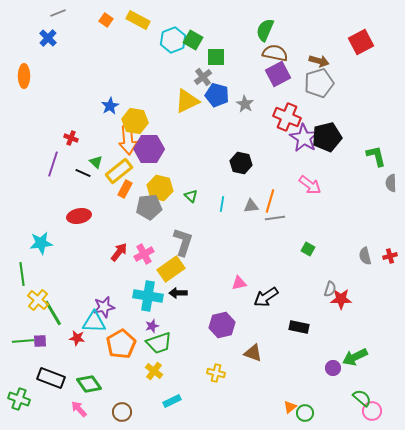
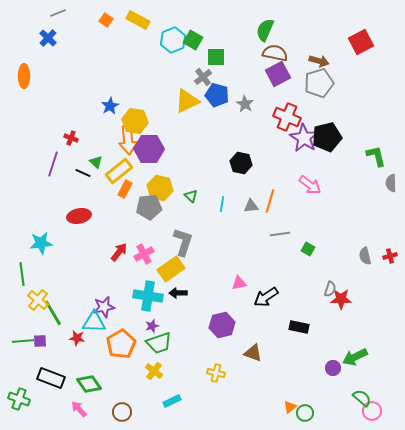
gray line at (275, 218): moved 5 px right, 16 px down
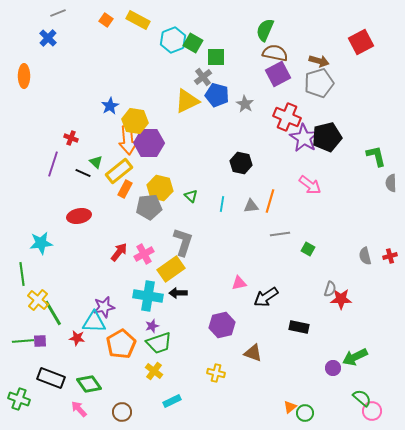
green square at (193, 40): moved 3 px down
purple hexagon at (149, 149): moved 6 px up
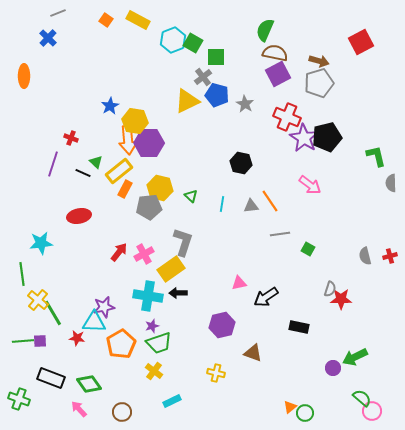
orange line at (270, 201): rotated 50 degrees counterclockwise
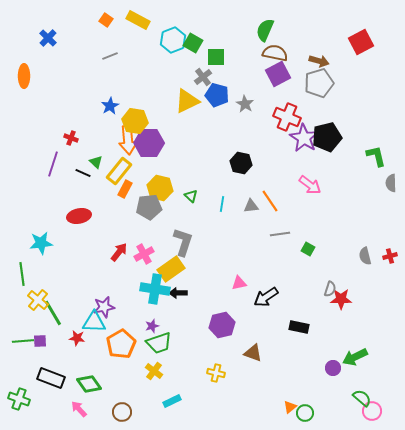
gray line at (58, 13): moved 52 px right, 43 px down
yellow rectangle at (119, 171): rotated 12 degrees counterclockwise
cyan cross at (148, 296): moved 7 px right, 7 px up
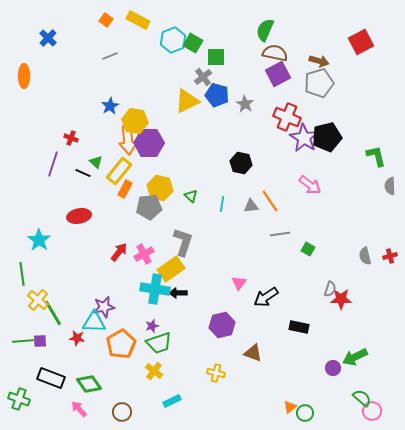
gray semicircle at (391, 183): moved 1 px left, 3 px down
cyan star at (41, 243): moved 2 px left, 3 px up; rotated 30 degrees counterclockwise
pink triangle at (239, 283): rotated 42 degrees counterclockwise
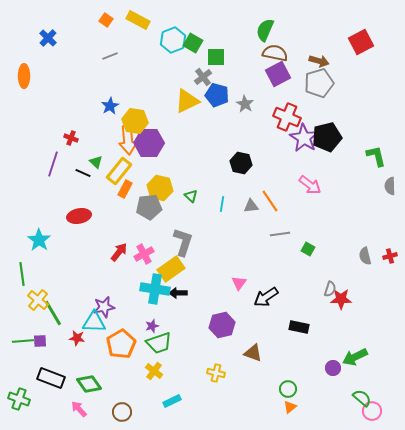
green circle at (305, 413): moved 17 px left, 24 px up
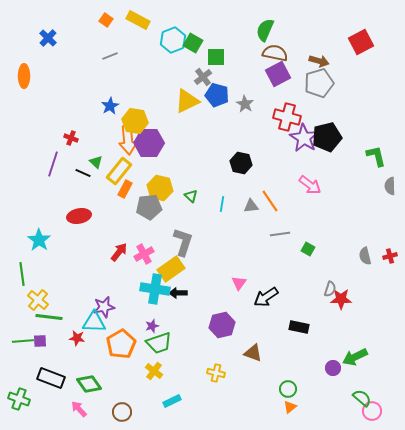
red cross at (287, 117): rotated 8 degrees counterclockwise
green line at (53, 313): moved 4 px left, 4 px down; rotated 52 degrees counterclockwise
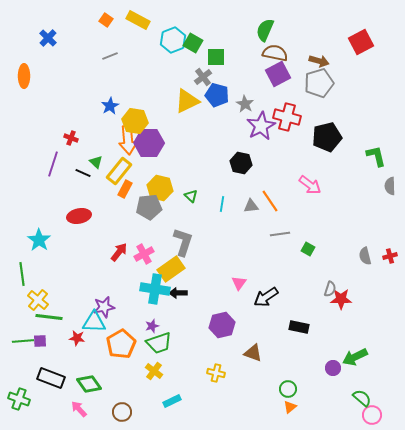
purple star at (304, 138): moved 43 px left, 12 px up; rotated 12 degrees clockwise
pink circle at (372, 411): moved 4 px down
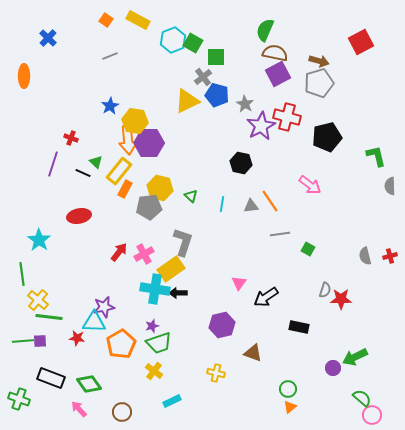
gray semicircle at (330, 289): moved 5 px left, 1 px down
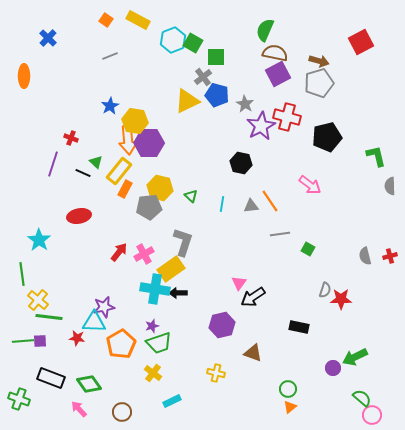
black arrow at (266, 297): moved 13 px left
yellow cross at (154, 371): moved 1 px left, 2 px down
